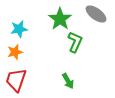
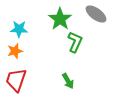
cyan star: rotated 12 degrees clockwise
orange star: moved 1 px up
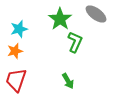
cyan star: rotated 18 degrees counterclockwise
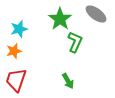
orange star: moved 1 px left
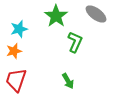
green star: moved 4 px left, 3 px up
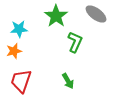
cyan star: rotated 12 degrees clockwise
red trapezoid: moved 5 px right, 1 px down
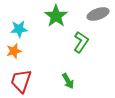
gray ellipse: moved 2 px right; rotated 55 degrees counterclockwise
green L-shape: moved 6 px right; rotated 10 degrees clockwise
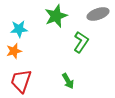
green star: rotated 15 degrees clockwise
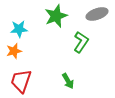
gray ellipse: moved 1 px left
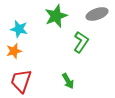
cyan star: rotated 18 degrees clockwise
